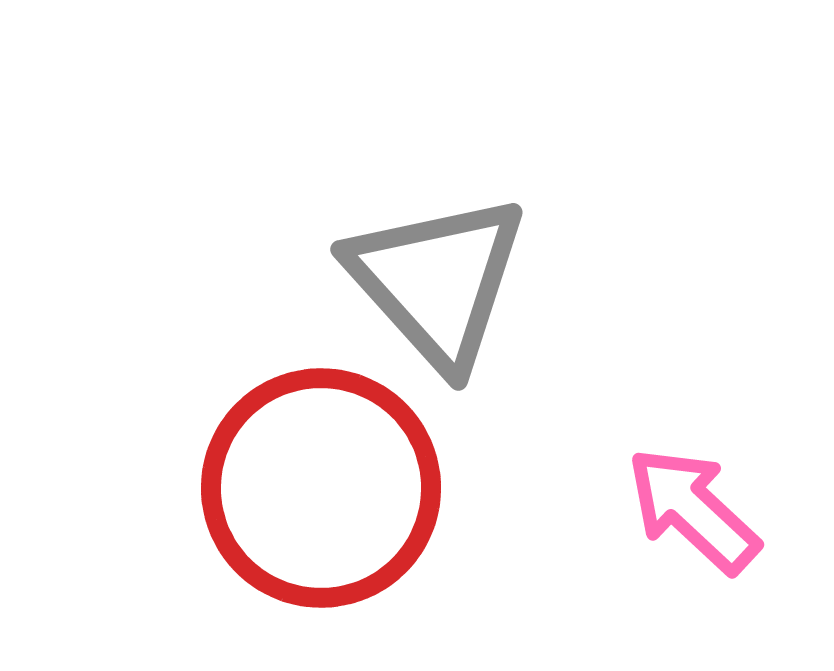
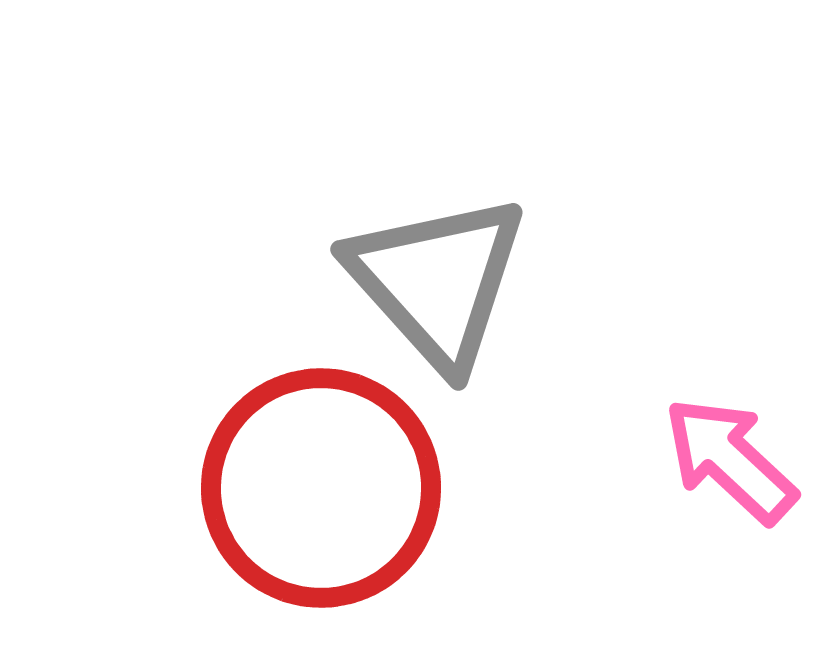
pink arrow: moved 37 px right, 50 px up
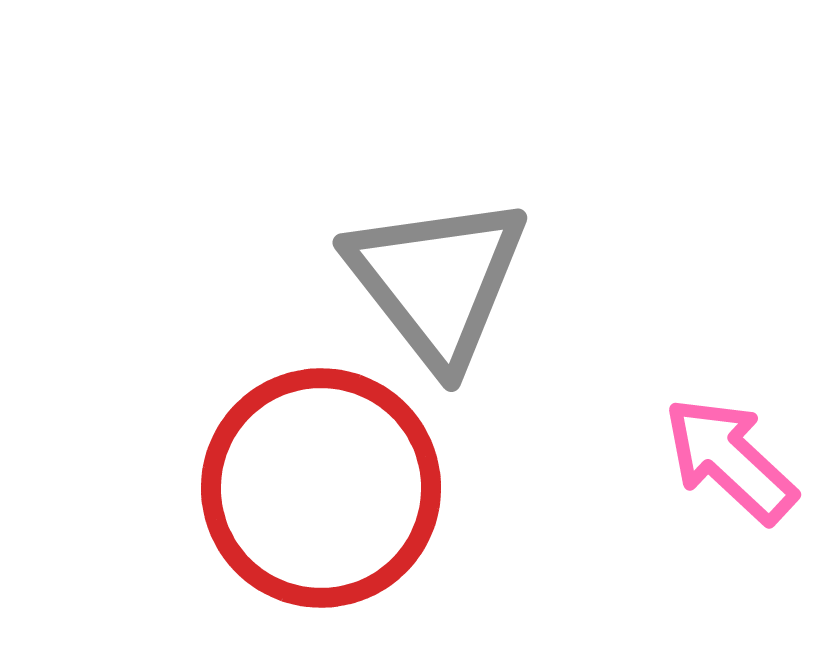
gray triangle: rotated 4 degrees clockwise
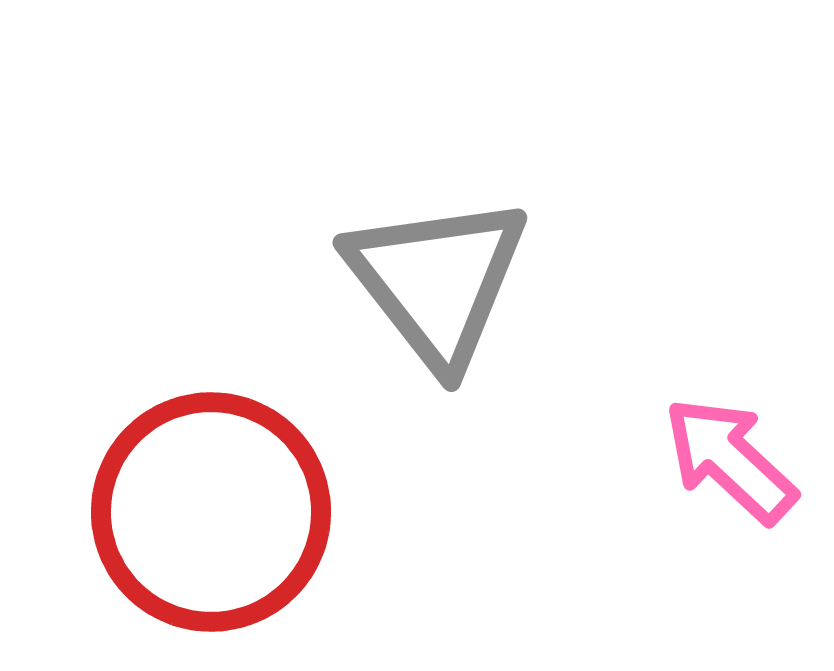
red circle: moved 110 px left, 24 px down
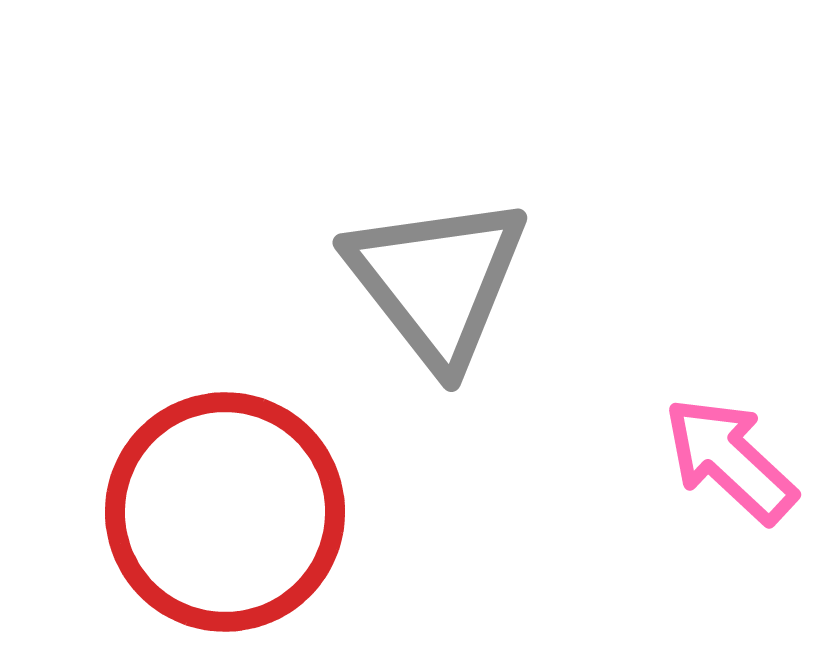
red circle: moved 14 px right
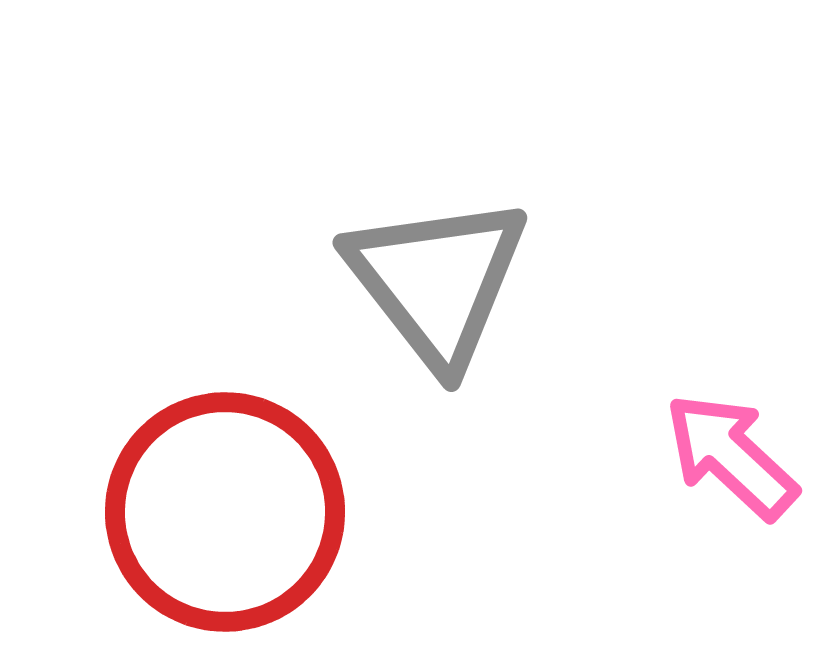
pink arrow: moved 1 px right, 4 px up
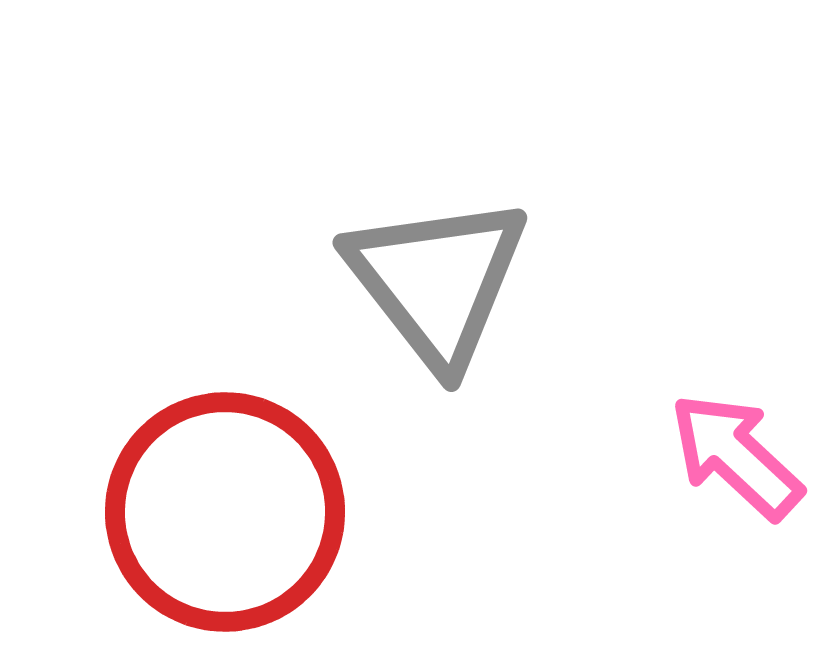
pink arrow: moved 5 px right
